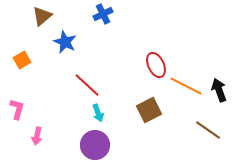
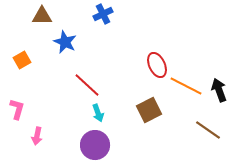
brown triangle: rotated 40 degrees clockwise
red ellipse: moved 1 px right
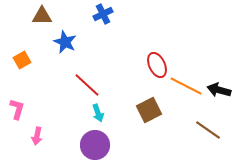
black arrow: rotated 55 degrees counterclockwise
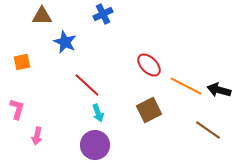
orange square: moved 2 px down; rotated 18 degrees clockwise
red ellipse: moved 8 px left; rotated 20 degrees counterclockwise
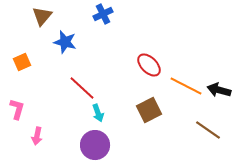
brown triangle: rotated 50 degrees counterclockwise
blue star: rotated 10 degrees counterclockwise
orange square: rotated 12 degrees counterclockwise
red line: moved 5 px left, 3 px down
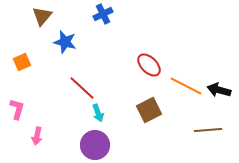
brown line: rotated 40 degrees counterclockwise
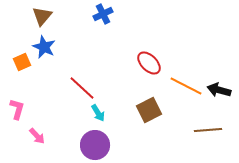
blue star: moved 21 px left, 5 px down; rotated 10 degrees clockwise
red ellipse: moved 2 px up
cyan arrow: rotated 12 degrees counterclockwise
pink arrow: rotated 54 degrees counterclockwise
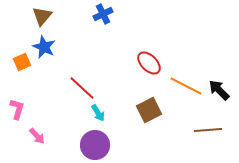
black arrow: rotated 30 degrees clockwise
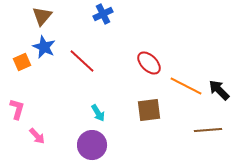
red line: moved 27 px up
brown square: rotated 20 degrees clockwise
purple circle: moved 3 px left
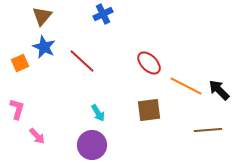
orange square: moved 2 px left, 1 px down
